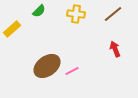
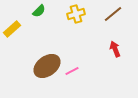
yellow cross: rotated 24 degrees counterclockwise
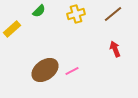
brown ellipse: moved 2 px left, 4 px down
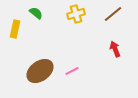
green semicircle: moved 3 px left, 2 px down; rotated 96 degrees counterclockwise
yellow rectangle: moved 3 px right; rotated 36 degrees counterclockwise
brown ellipse: moved 5 px left, 1 px down
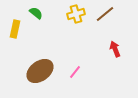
brown line: moved 8 px left
pink line: moved 3 px right, 1 px down; rotated 24 degrees counterclockwise
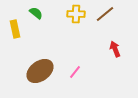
yellow cross: rotated 18 degrees clockwise
yellow rectangle: rotated 24 degrees counterclockwise
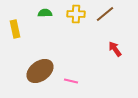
green semicircle: moved 9 px right; rotated 40 degrees counterclockwise
red arrow: rotated 14 degrees counterclockwise
pink line: moved 4 px left, 9 px down; rotated 64 degrees clockwise
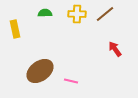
yellow cross: moved 1 px right
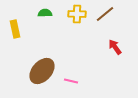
red arrow: moved 2 px up
brown ellipse: moved 2 px right; rotated 12 degrees counterclockwise
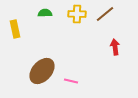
red arrow: rotated 28 degrees clockwise
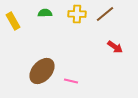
yellow rectangle: moved 2 px left, 8 px up; rotated 18 degrees counterclockwise
red arrow: rotated 133 degrees clockwise
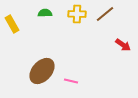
yellow rectangle: moved 1 px left, 3 px down
red arrow: moved 8 px right, 2 px up
